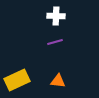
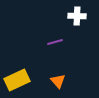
white cross: moved 21 px right
orange triangle: rotated 42 degrees clockwise
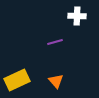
orange triangle: moved 2 px left
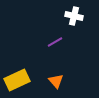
white cross: moved 3 px left; rotated 12 degrees clockwise
purple line: rotated 14 degrees counterclockwise
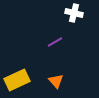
white cross: moved 3 px up
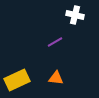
white cross: moved 1 px right, 2 px down
orange triangle: moved 3 px up; rotated 42 degrees counterclockwise
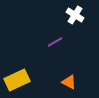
white cross: rotated 18 degrees clockwise
orange triangle: moved 13 px right, 4 px down; rotated 21 degrees clockwise
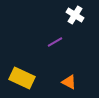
yellow rectangle: moved 5 px right, 2 px up; rotated 50 degrees clockwise
